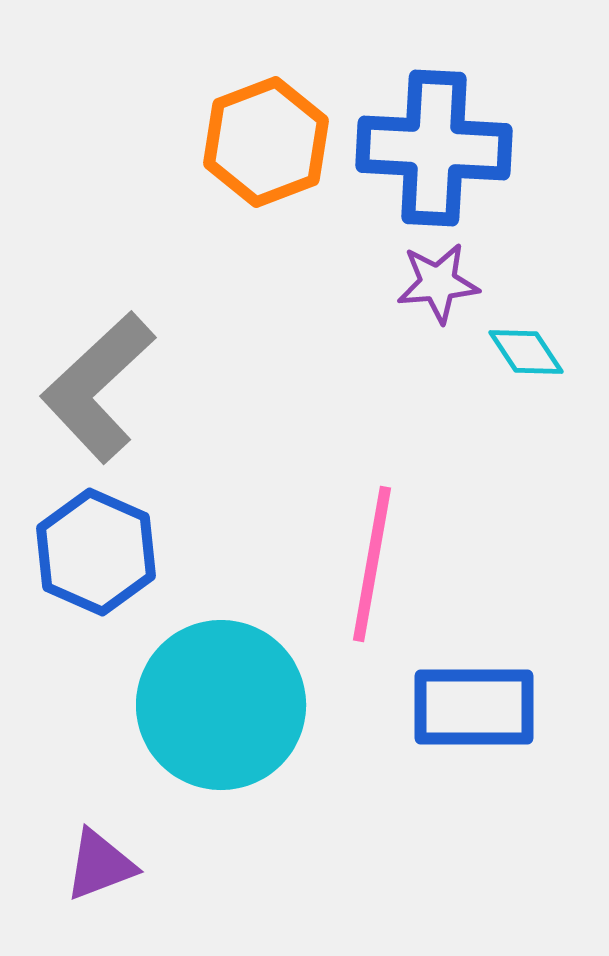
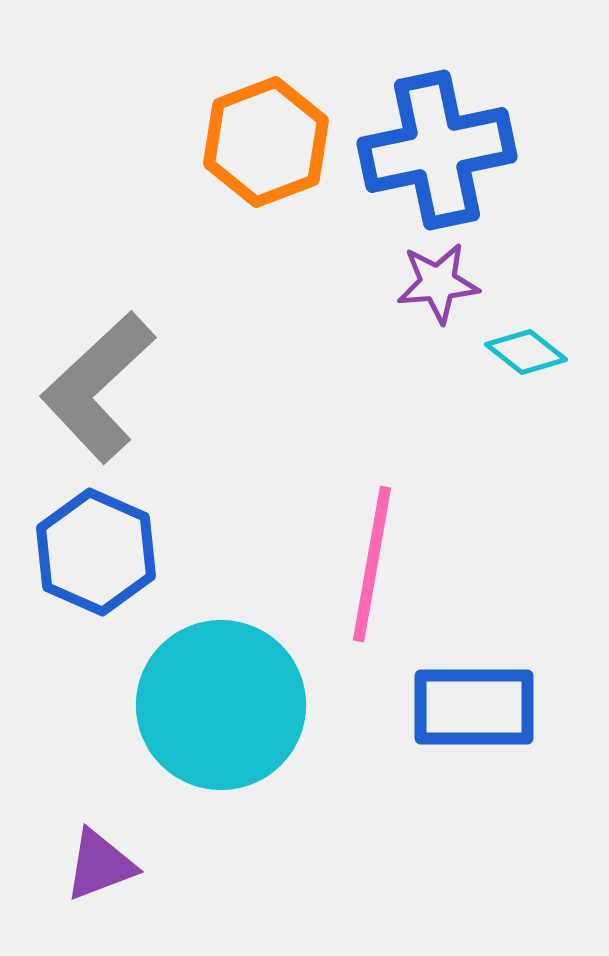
blue cross: moved 3 px right, 2 px down; rotated 15 degrees counterclockwise
cyan diamond: rotated 18 degrees counterclockwise
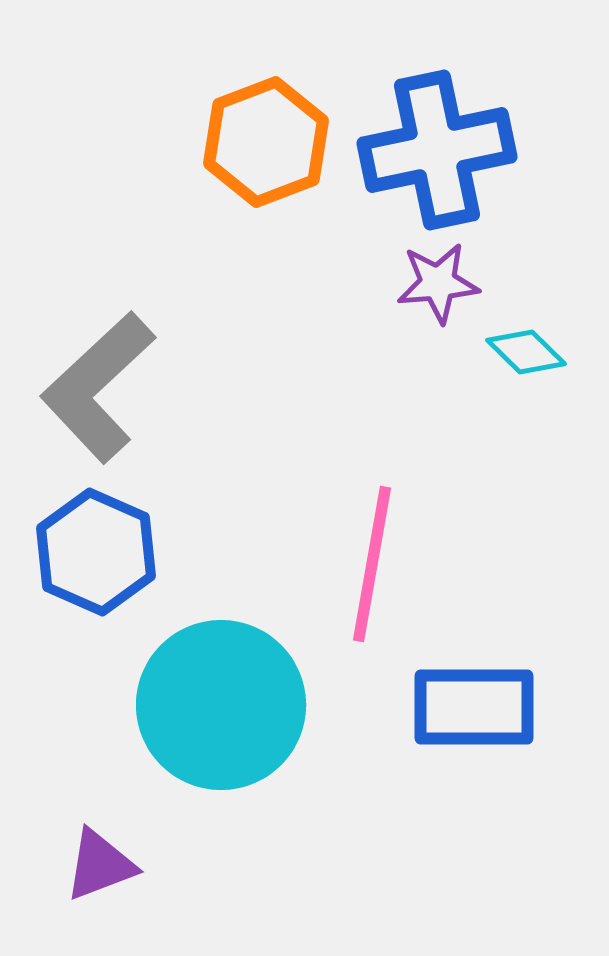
cyan diamond: rotated 6 degrees clockwise
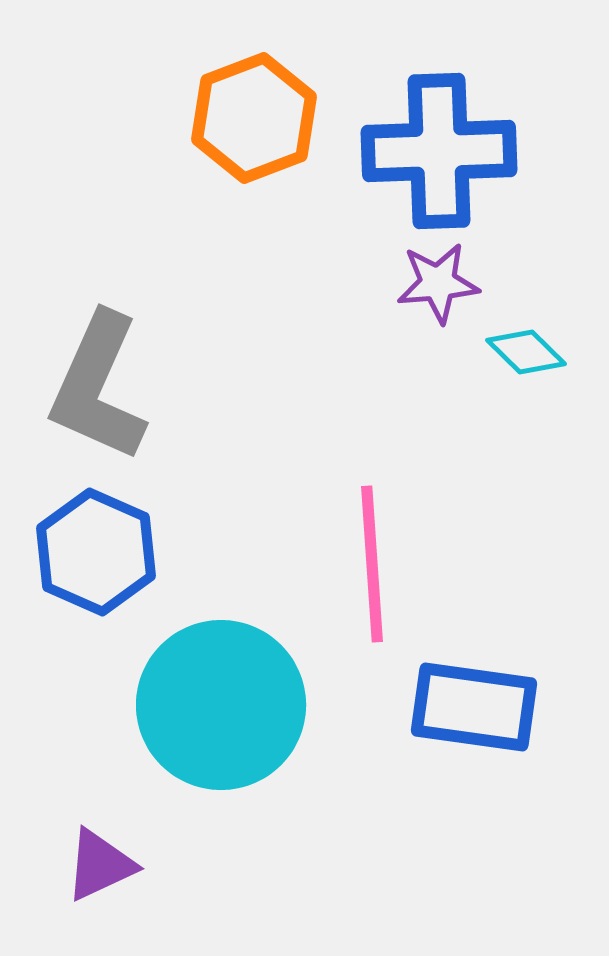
orange hexagon: moved 12 px left, 24 px up
blue cross: moved 2 px right, 1 px down; rotated 10 degrees clockwise
gray L-shape: rotated 23 degrees counterclockwise
pink line: rotated 14 degrees counterclockwise
blue rectangle: rotated 8 degrees clockwise
purple triangle: rotated 4 degrees counterclockwise
